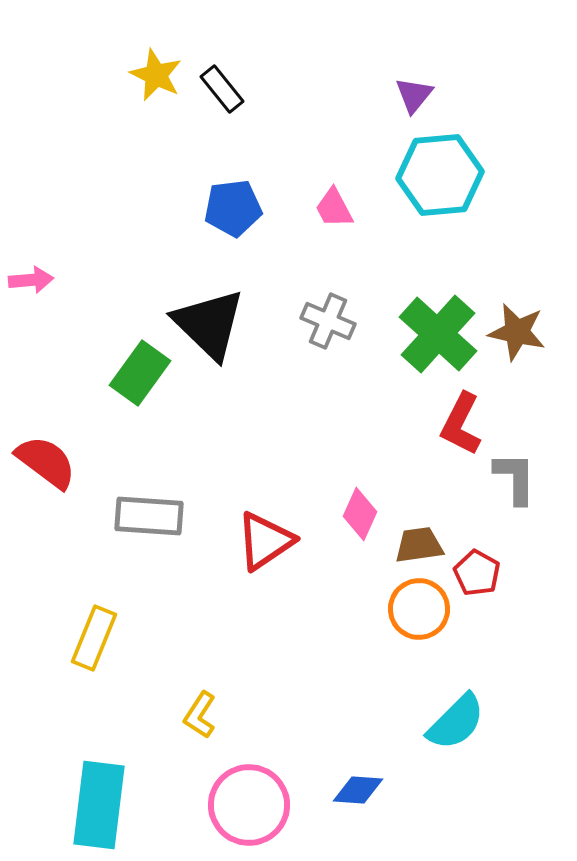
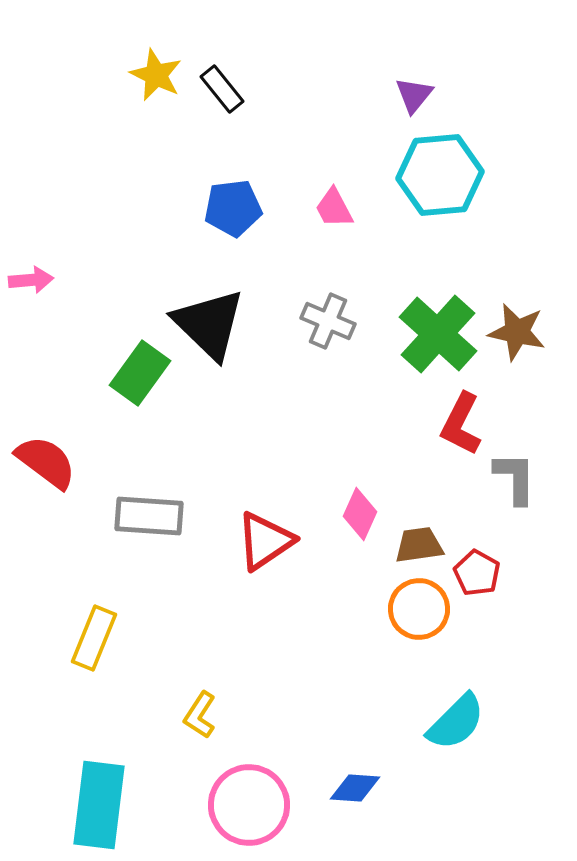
blue diamond: moved 3 px left, 2 px up
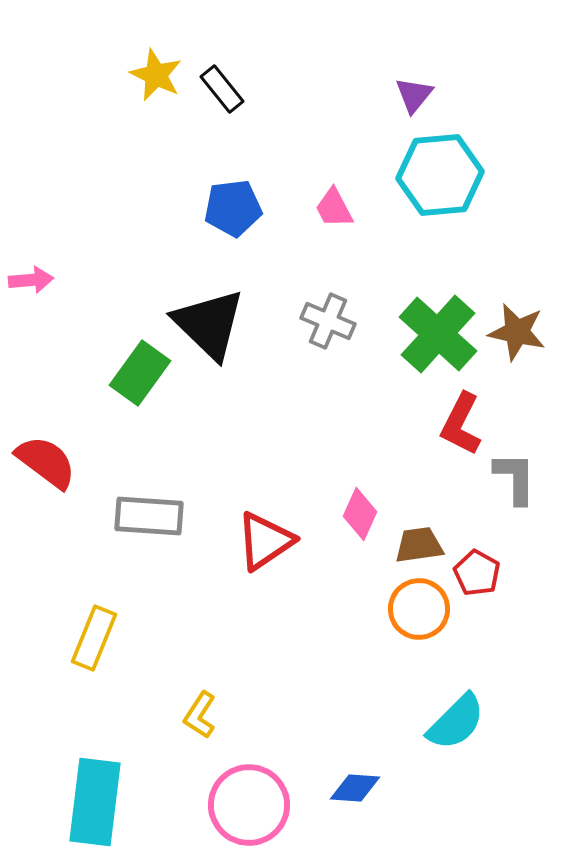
cyan rectangle: moved 4 px left, 3 px up
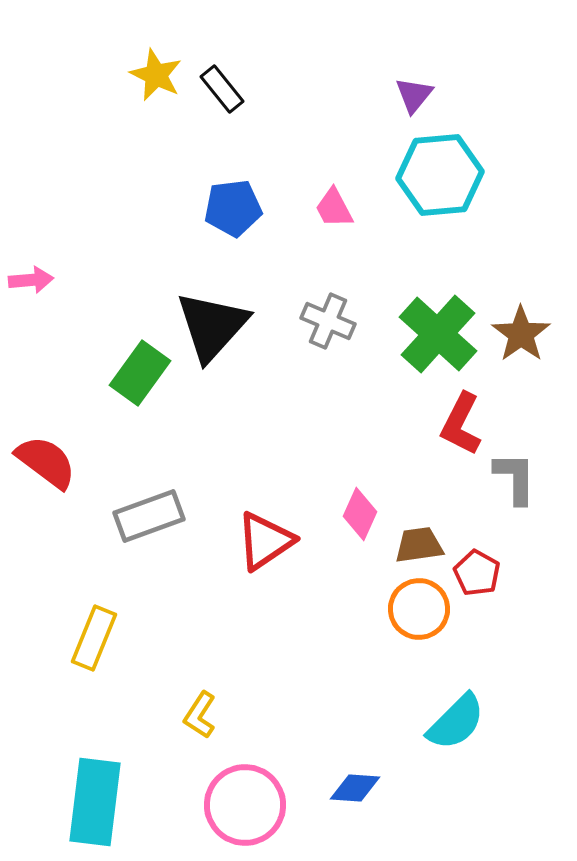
black triangle: moved 3 px right, 2 px down; rotated 28 degrees clockwise
brown star: moved 4 px right, 2 px down; rotated 24 degrees clockwise
gray rectangle: rotated 24 degrees counterclockwise
pink circle: moved 4 px left
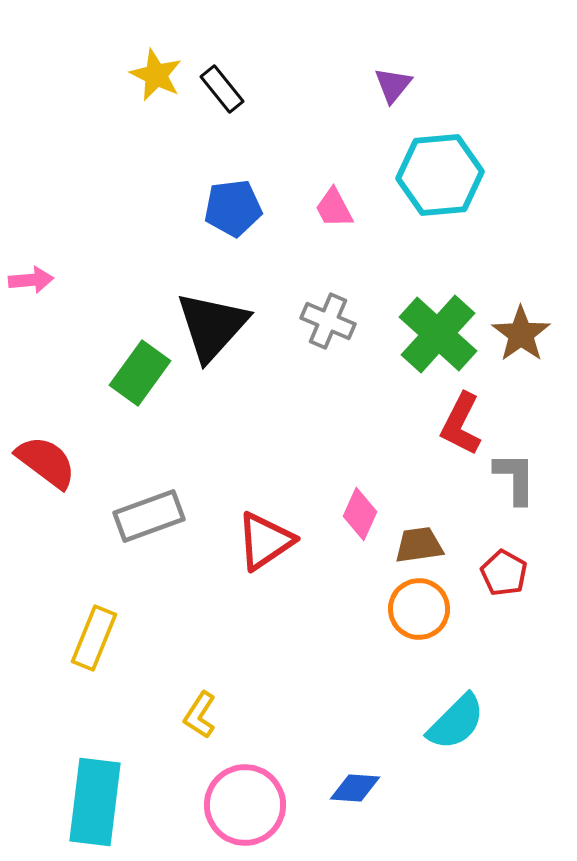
purple triangle: moved 21 px left, 10 px up
red pentagon: moved 27 px right
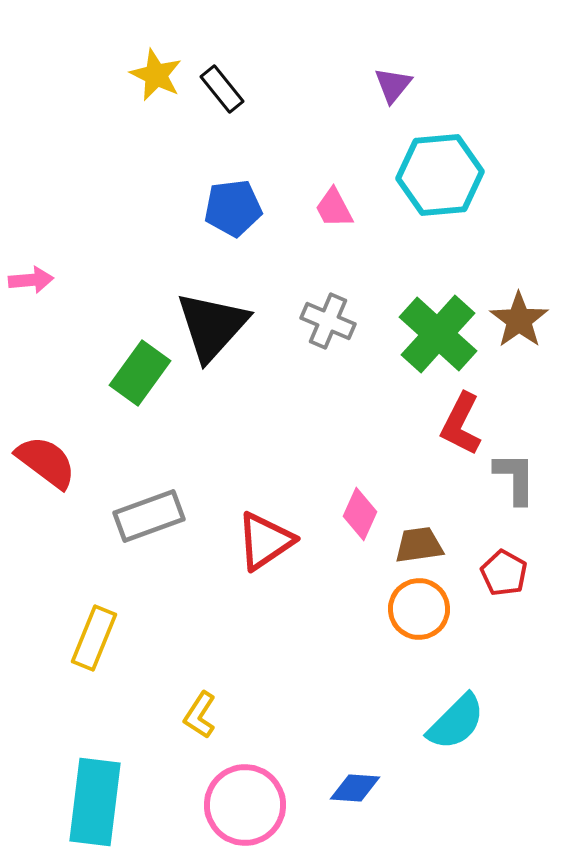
brown star: moved 2 px left, 14 px up
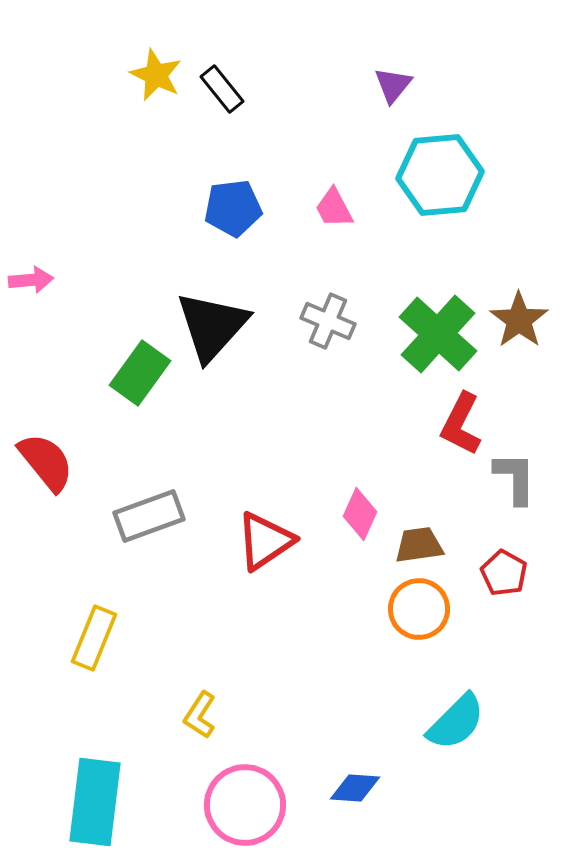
red semicircle: rotated 14 degrees clockwise
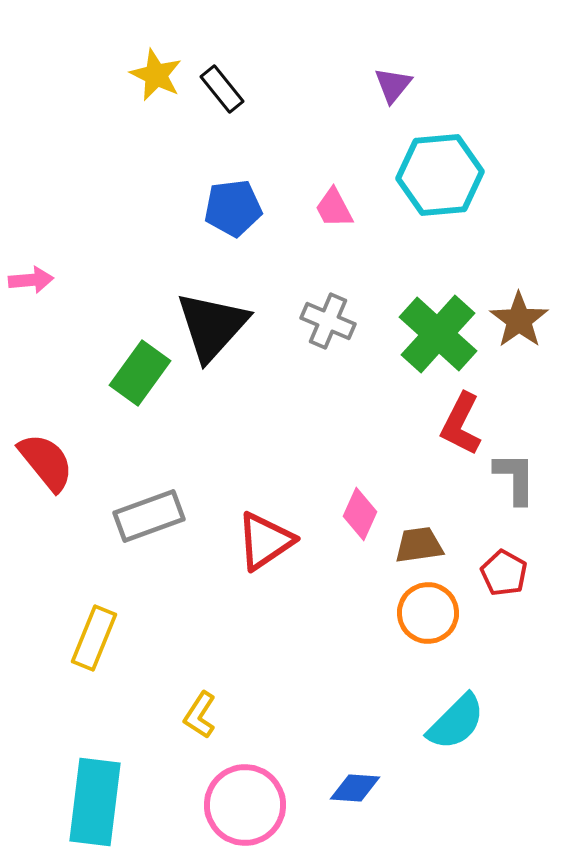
orange circle: moved 9 px right, 4 px down
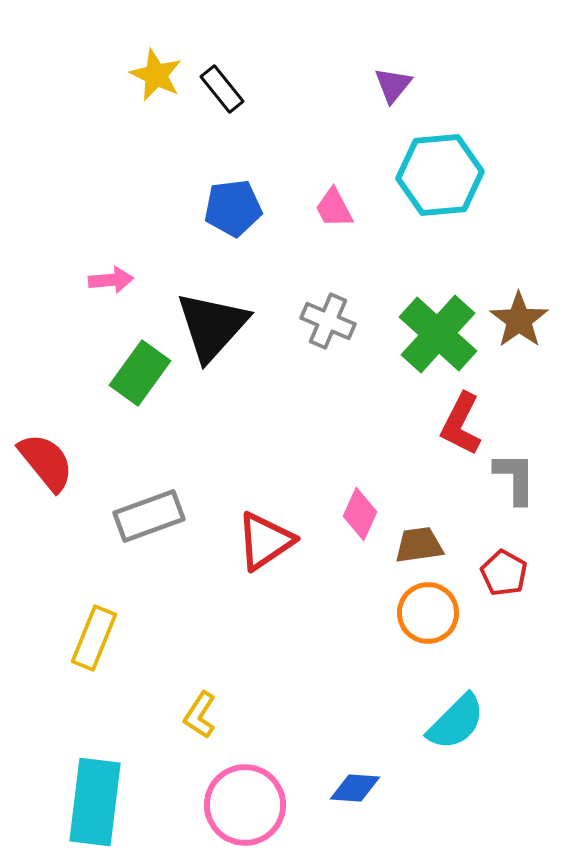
pink arrow: moved 80 px right
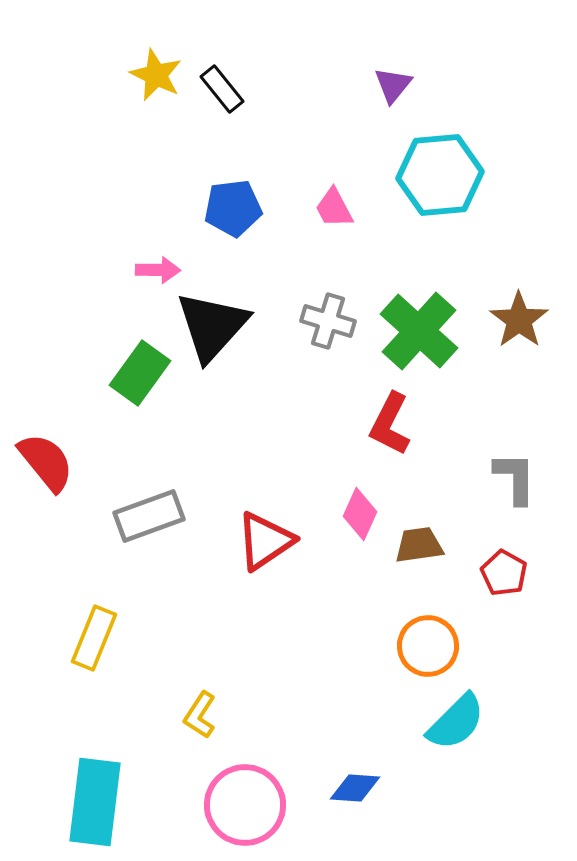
pink arrow: moved 47 px right, 10 px up; rotated 6 degrees clockwise
gray cross: rotated 6 degrees counterclockwise
green cross: moved 19 px left, 3 px up
red L-shape: moved 71 px left
orange circle: moved 33 px down
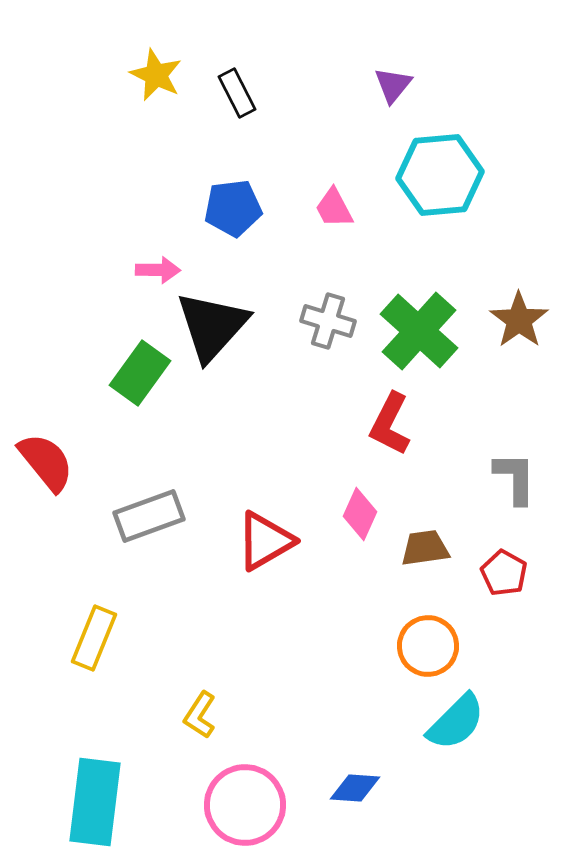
black rectangle: moved 15 px right, 4 px down; rotated 12 degrees clockwise
red triangle: rotated 4 degrees clockwise
brown trapezoid: moved 6 px right, 3 px down
